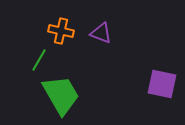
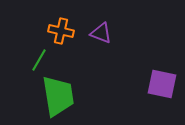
green trapezoid: moved 3 px left, 1 px down; rotated 21 degrees clockwise
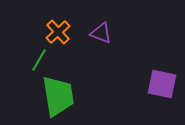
orange cross: moved 3 px left, 1 px down; rotated 35 degrees clockwise
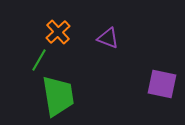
purple triangle: moved 7 px right, 5 px down
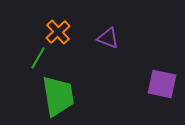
green line: moved 1 px left, 2 px up
